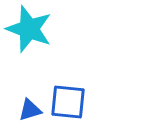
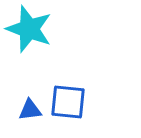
blue triangle: rotated 10 degrees clockwise
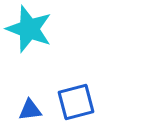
blue square: moved 8 px right; rotated 21 degrees counterclockwise
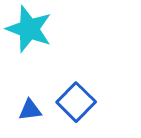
blue square: rotated 30 degrees counterclockwise
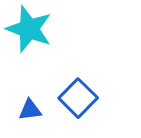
blue square: moved 2 px right, 4 px up
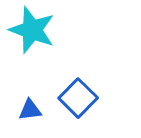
cyan star: moved 3 px right, 1 px down
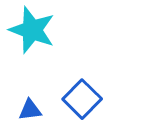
blue square: moved 4 px right, 1 px down
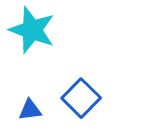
blue square: moved 1 px left, 1 px up
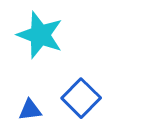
cyan star: moved 8 px right, 5 px down
